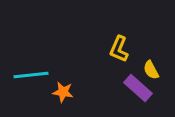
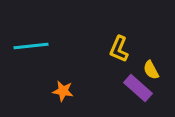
cyan line: moved 29 px up
orange star: moved 1 px up
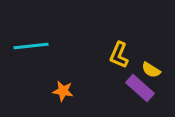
yellow L-shape: moved 6 px down
yellow semicircle: rotated 30 degrees counterclockwise
purple rectangle: moved 2 px right
